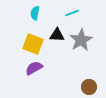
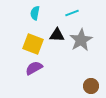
brown circle: moved 2 px right, 1 px up
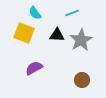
cyan semicircle: rotated 48 degrees counterclockwise
yellow square: moved 9 px left, 11 px up
brown circle: moved 9 px left, 6 px up
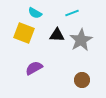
cyan semicircle: rotated 24 degrees counterclockwise
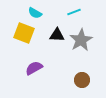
cyan line: moved 2 px right, 1 px up
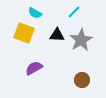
cyan line: rotated 24 degrees counterclockwise
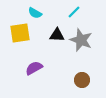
yellow square: moved 4 px left; rotated 30 degrees counterclockwise
gray star: rotated 20 degrees counterclockwise
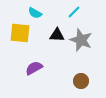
yellow square: rotated 15 degrees clockwise
brown circle: moved 1 px left, 1 px down
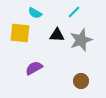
gray star: rotated 30 degrees clockwise
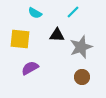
cyan line: moved 1 px left
yellow square: moved 6 px down
gray star: moved 7 px down
purple semicircle: moved 4 px left
brown circle: moved 1 px right, 4 px up
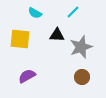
purple semicircle: moved 3 px left, 8 px down
